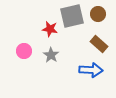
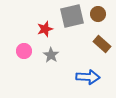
red star: moved 5 px left; rotated 28 degrees counterclockwise
brown rectangle: moved 3 px right
blue arrow: moved 3 px left, 7 px down
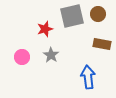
brown rectangle: rotated 30 degrees counterclockwise
pink circle: moved 2 px left, 6 px down
blue arrow: rotated 100 degrees counterclockwise
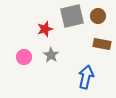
brown circle: moved 2 px down
pink circle: moved 2 px right
blue arrow: moved 2 px left; rotated 20 degrees clockwise
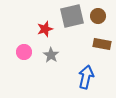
pink circle: moved 5 px up
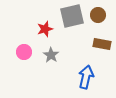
brown circle: moved 1 px up
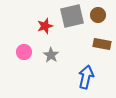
red star: moved 3 px up
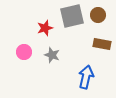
red star: moved 2 px down
gray star: moved 1 px right; rotated 14 degrees counterclockwise
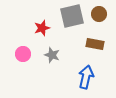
brown circle: moved 1 px right, 1 px up
red star: moved 3 px left
brown rectangle: moved 7 px left
pink circle: moved 1 px left, 2 px down
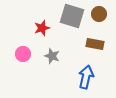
gray square: rotated 30 degrees clockwise
gray star: moved 1 px down
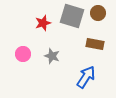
brown circle: moved 1 px left, 1 px up
red star: moved 1 px right, 5 px up
blue arrow: rotated 20 degrees clockwise
